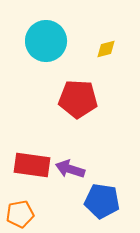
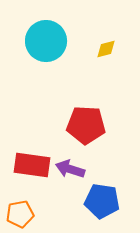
red pentagon: moved 8 px right, 26 px down
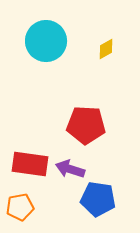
yellow diamond: rotated 15 degrees counterclockwise
red rectangle: moved 2 px left, 1 px up
blue pentagon: moved 4 px left, 2 px up
orange pentagon: moved 7 px up
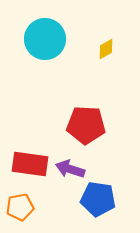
cyan circle: moved 1 px left, 2 px up
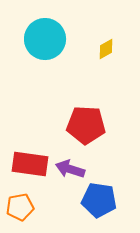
blue pentagon: moved 1 px right, 1 px down
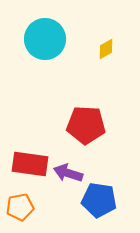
purple arrow: moved 2 px left, 4 px down
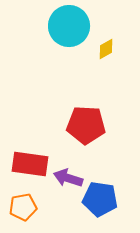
cyan circle: moved 24 px right, 13 px up
purple arrow: moved 5 px down
blue pentagon: moved 1 px right, 1 px up
orange pentagon: moved 3 px right
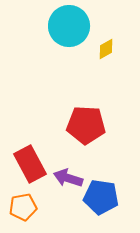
red rectangle: rotated 54 degrees clockwise
blue pentagon: moved 1 px right, 2 px up
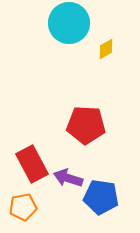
cyan circle: moved 3 px up
red rectangle: moved 2 px right
